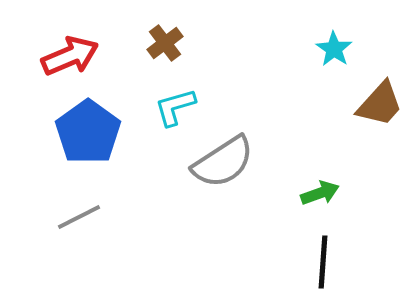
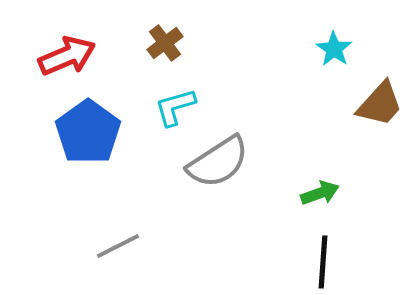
red arrow: moved 3 px left
gray semicircle: moved 5 px left
gray line: moved 39 px right, 29 px down
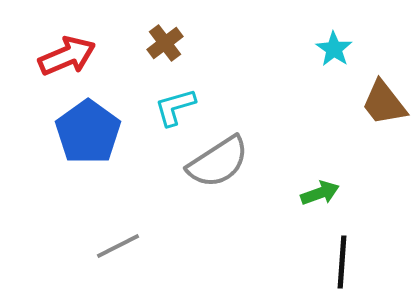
brown trapezoid: moved 4 px right, 1 px up; rotated 100 degrees clockwise
black line: moved 19 px right
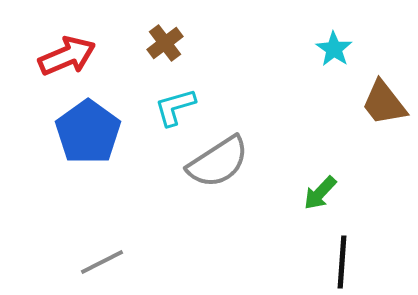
green arrow: rotated 153 degrees clockwise
gray line: moved 16 px left, 16 px down
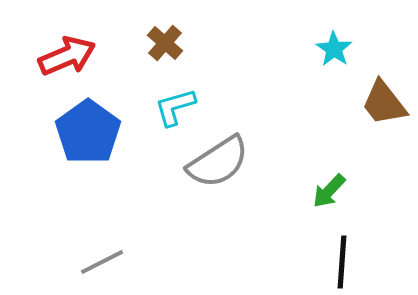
brown cross: rotated 12 degrees counterclockwise
green arrow: moved 9 px right, 2 px up
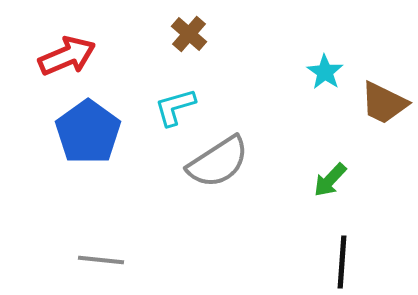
brown cross: moved 24 px right, 9 px up
cyan star: moved 9 px left, 23 px down
brown trapezoid: rotated 26 degrees counterclockwise
green arrow: moved 1 px right, 11 px up
gray line: moved 1 px left, 2 px up; rotated 33 degrees clockwise
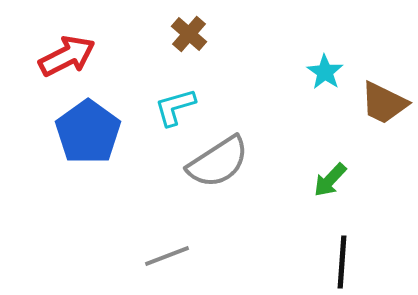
red arrow: rotated 4 degrees counterclockwise
gray line: moved 66 px right, 4 px up; rotated 27 degrees counterclockwise
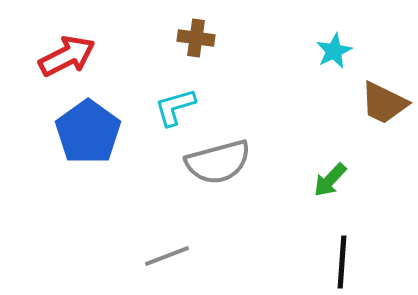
brown cross: moved 7 px right, 4 px down; rotated 33 degrees counterclockwise
cyan star: moved 9 px right, 21 px up; rotated 12 degrees clockwise
gray semicircle: rotated 18 degrees clockwise
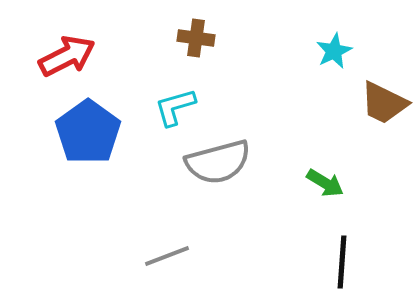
green arrow: moved 5 px left, 3 px down; rotated 102 degrees counterclockwise
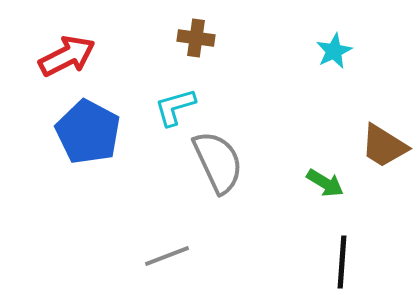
brown trapezoid: moved 43 px down; rotated 6 degrees clockwise
blue pentagon: rotated 8 degrees counterclockwise
gray semicircle: rotated 100 degrees counterclockwise
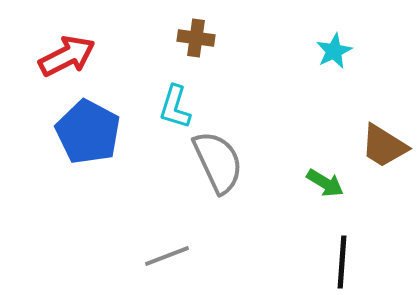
cyan L-shape: rotated 57 degrees counterclockwise
